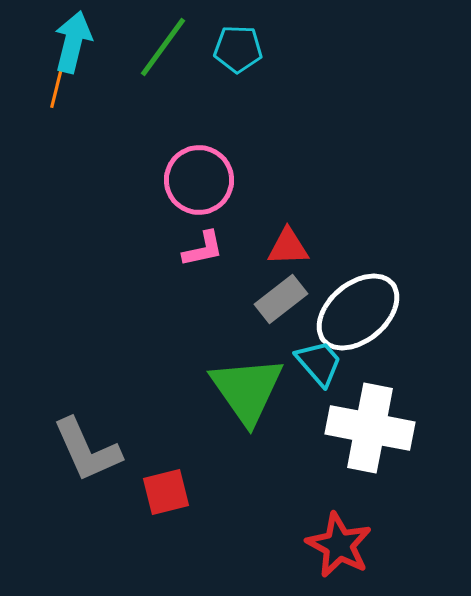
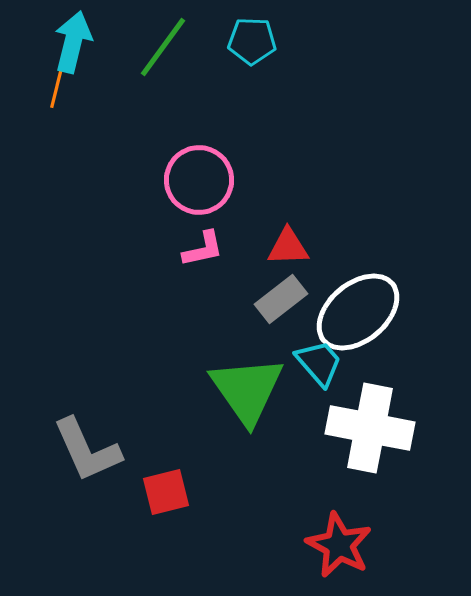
cyan pentagon: moved 14 px right, 8 px up
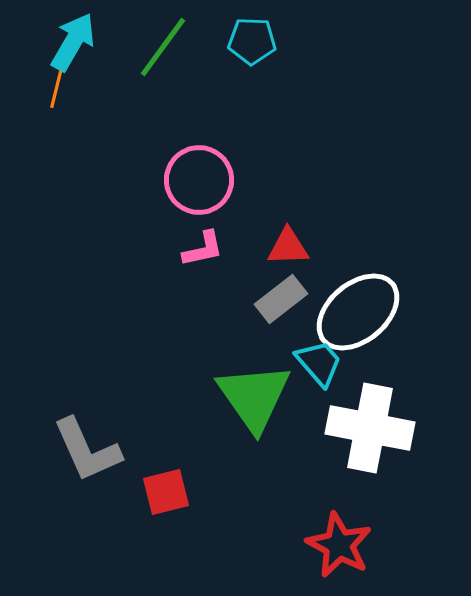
cyan arrow: rotated 16 degrees clockwise
green triangle: moved 7 px right, 7 px down
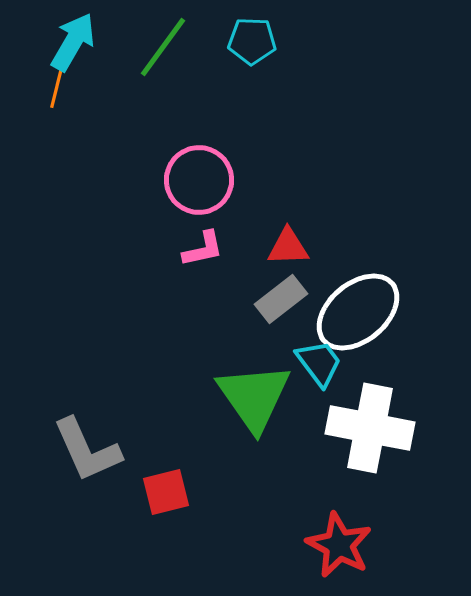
cyan trapezoid: rotated 4 degrees clockwise
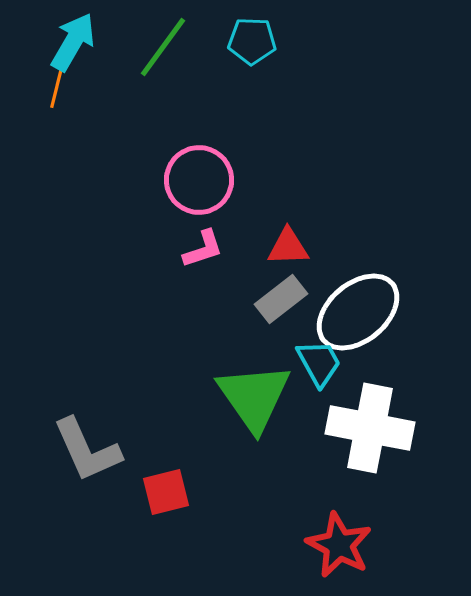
pink L-shape: rotated 6 degrees counterclockwise
cyan trapezoid: rotated 8 degrees clockwise
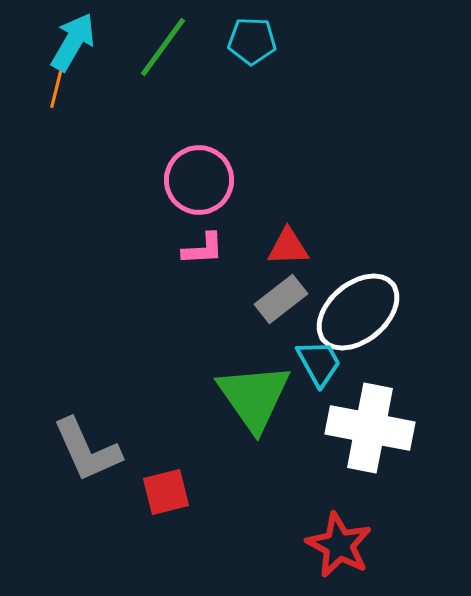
pink L-shape: rotated 15 degrees clockwise
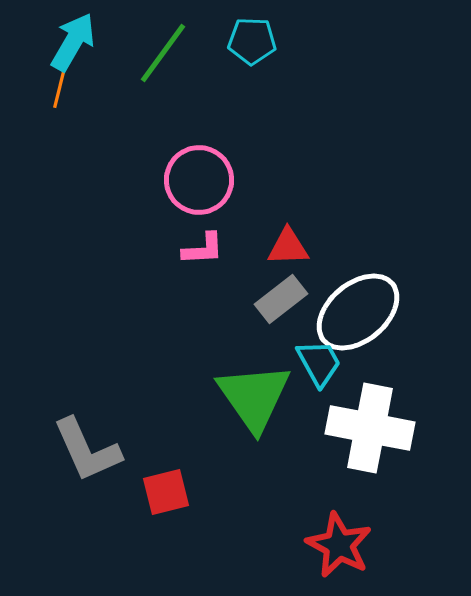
green line: moved 6 px down
orange line: moved 3 px right
